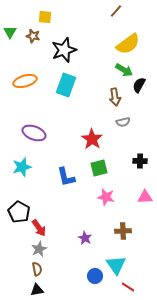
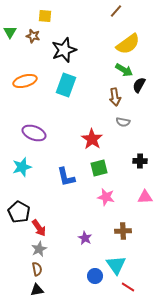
yellow square: moved 1 px up
gray semicircle: rotated 24 degrees clockwise
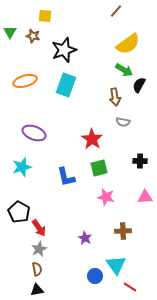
red line: moved 2 px right
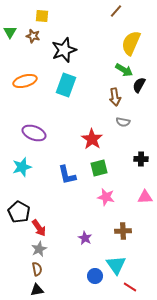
yellow square: moved 3 px left
yellow semicircle: moved 3 px right, 1 px up; rotated 150 degrees clockwise
black cross: moved 1 px right, 2 px up
blue L-shape: moved 1 px right, 2 px up
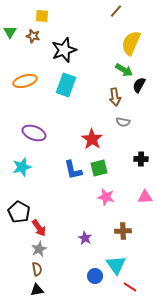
blue L-shape: moved 6 px right, 5 px up
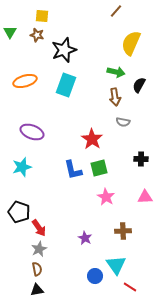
brown star: moved 4 px right, 1 px up
green arrow: moved 8 px left, 2 px down; rotated 18 degrees counterclockwise
purple ellipse: moved 2 px left, 1 px up
pink star: rotated 18 degrees clockwise
black pentagon: rotated 10 degrees counterclockwise
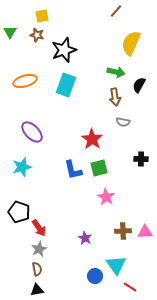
yellow square: rotated 16 degrees counterclockwise
purple ellipse: rotated 25 degrees clockwise
pink triangle: moved 35 px down
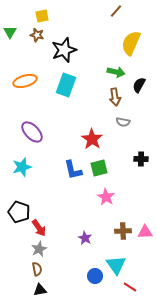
black triangle: moved 3 px right
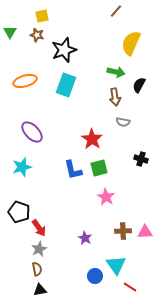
black cross: rotated 16 degrees clockwise
